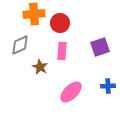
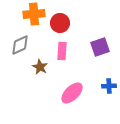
blue cross: moved 1 px right
pink ellipse: moved 1 px right, 1 px down
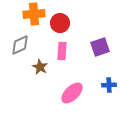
blue cross: moved 1 px up
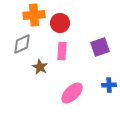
orange cross: moved 1 px down
gray diamond: moved 2 px right, 1 px up
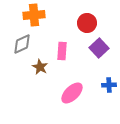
red circle: moved 27 px right
purple square: moved 1 px left, 1 px down; rotated 24 degrees counterclockwise
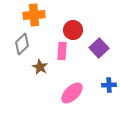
red circle: moved 14 px left, 7 px down
gray diamond: rotated 20 degrees counterclockwise
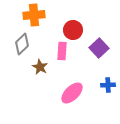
blue cross: moved 1 px left
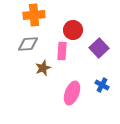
gray diamond: moved 6 px right; rotated 40 degrees clockwise
brown star: moved 3 px right, 1 px down; rotated 21 degrees clockwise
blue cross: moved 6 px left; rotated 32 degrees clockwise
pink ellipse: rotated 25 degrees counterclockwise
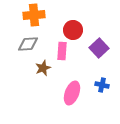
blue cross: rotated 16 degrees counterclockwise
